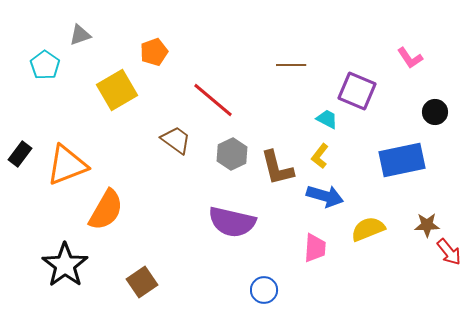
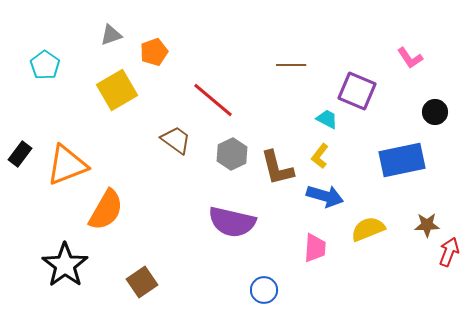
gray triangle: moved 31 px right
red arrow: rotated 120 degrees counterclockwise
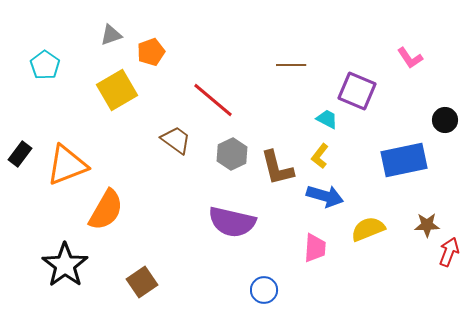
orange pentagon: moved 3 px left
black circle: moved 10 px right, 8 px down
blue rectangle: moved 2 px right
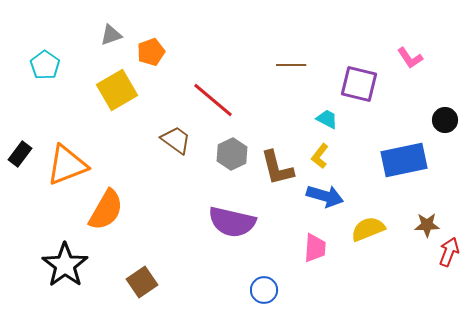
purple square: moved 2 px right, 7 px up; rotated 9 degrees counterclockwise
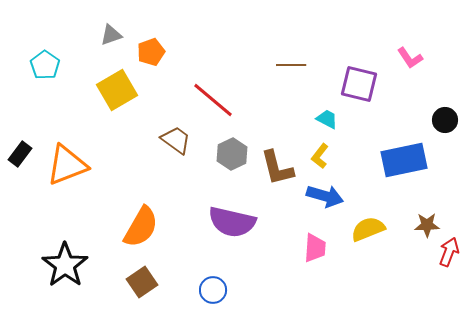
orange semicircle: moved 35 px right, 17 px down
blue circle: moved 51 px left
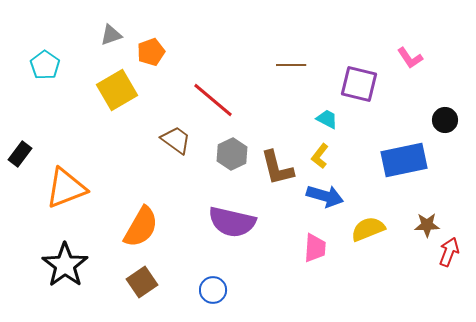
orange triangle: moved 1 px left, 23 px down
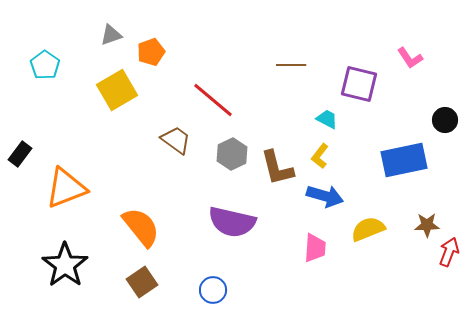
orange semicircle: rotated 69 degrees counterclockwise
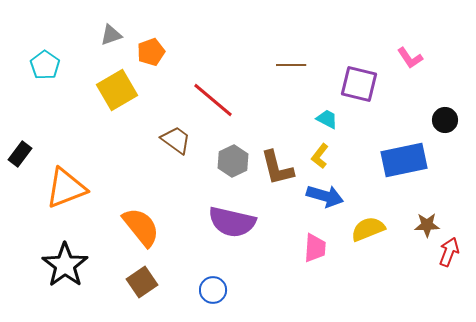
gray hexagon: moved 1 px right, 7 px down
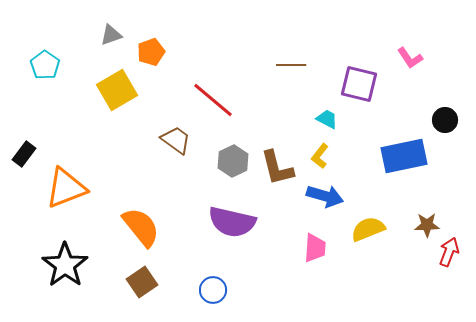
black rectangle: moved 4 px right
blue rectangle: moved 4 px up
